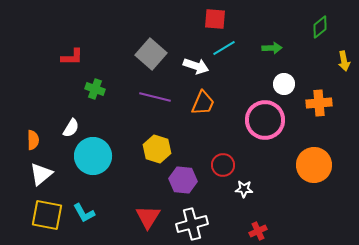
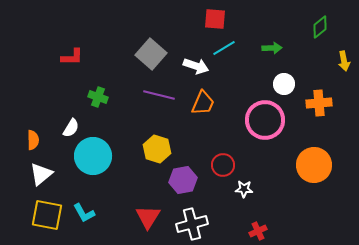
green cross: moved 3 px right, 8 px down
purple line: moved 4 px right, 2 px up
purple hexagon: rotated 16 degrees counterclockwise
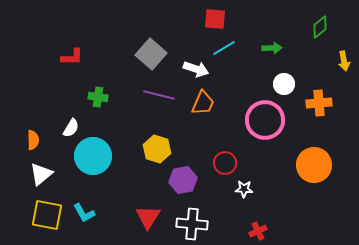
white arrow: moved 3 px down
green cross: rotated 12 degrees counterclockwise
red circle: moved 2 px right, 2 px up
white cross: rotated 20 degrees clockwise
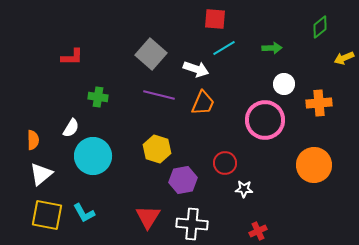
yellow arrow: moved 3 px up; rotated 78 degrees clockwise
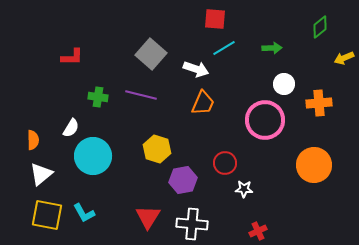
purple line: moved 18 px left
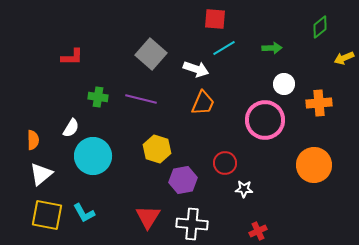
purple line: moved 4 px down
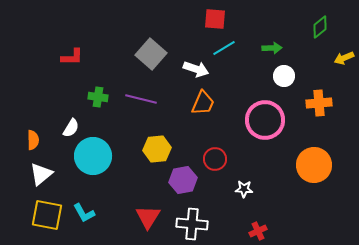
white circle: moved 8 px up
yellow hexagon: rotated 24 degrees counterclockwise
red circle: moved 10 px left, 4 px up
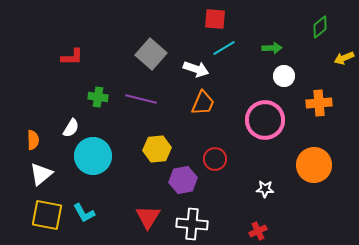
white star: moved 21 px right
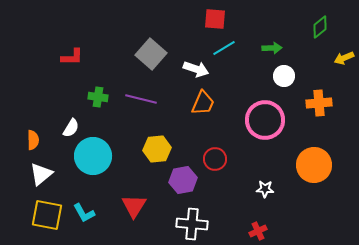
red triangle: moved 14 px left, 11 px up
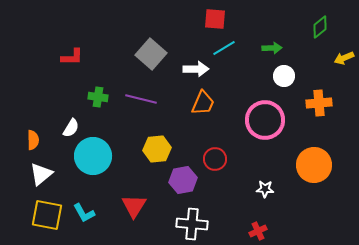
white arrow: rotated 20 degrees counterclockwise
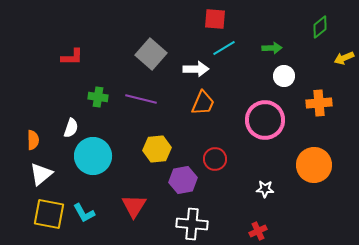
white semicircle: rotated 12 degrees counterclockwise
yellow square: moved 2 px right, 1 px up
